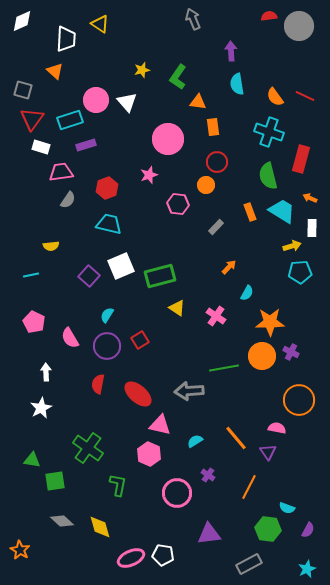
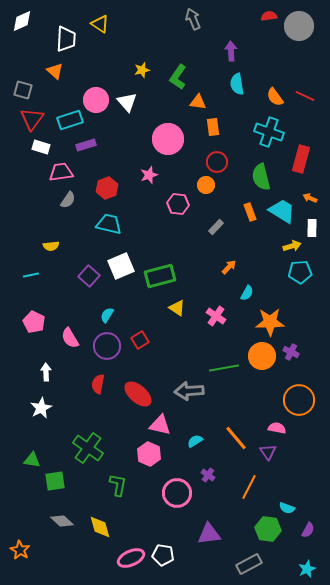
green semicircle at (268, 176): moved 7 px left, 1 px down
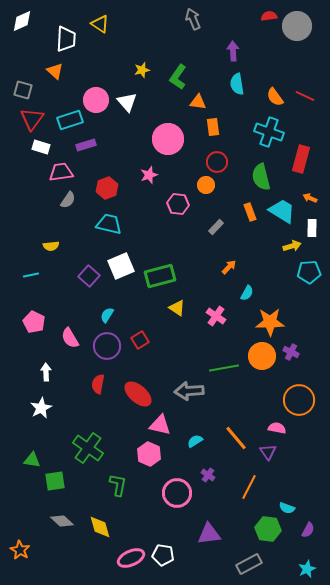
gray circle at (299, 26): moved 2 px left
purple arrow at (231, 51): moved 2 px right
cyan pentagon at (300, 272): moved 9 px right
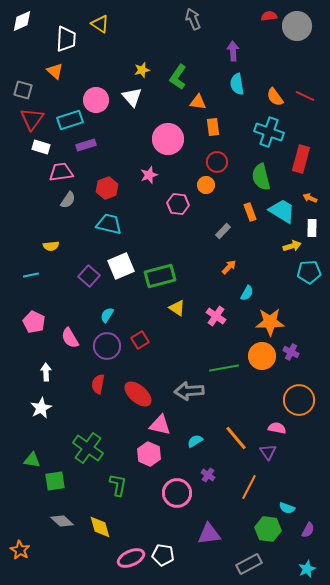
white triangle at (127, 102): moved 5 px right, 5 px up
gray rectangle at (216, 227): moved 7 px right, 4 px down
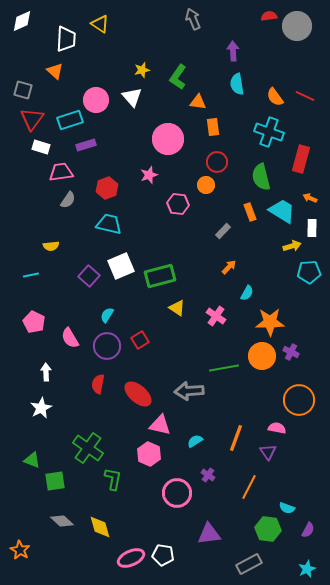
orange line at (236, 438): rotated 60 degrees clockwise
green triangle at (32, 460): rotated 12 degrees clockwise
green L-shape at (118, 485): moved 5 px left, 6 px up
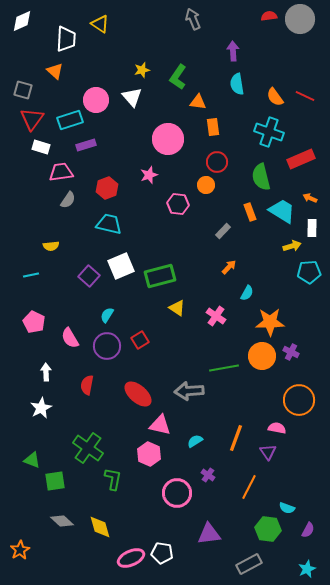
gray circle at (297, 26): moved 3 px right, 7 px up
red rectangle at (301, 159): rotated 52 degrees clockwise
red semicircle at (98, 384): moved 11 px left, 1 px down
orange star at (20, 550): rotated 12 degrees clockwise
white pentagon at (163, 555): moved 1 px left, 2 px up
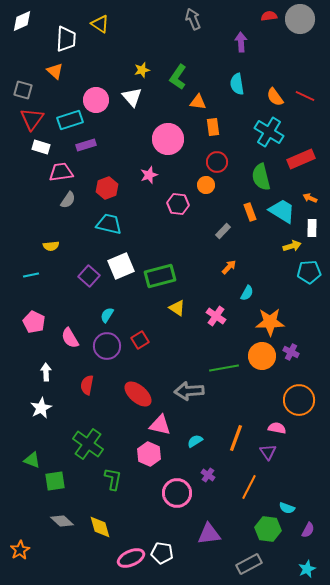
purple arrow at (233, 51): moved 8 px right, 9 px up
cyan cross at (269, 132): rotated 12 degrees clockwise
green cross at (88, 448): moved 4 px up
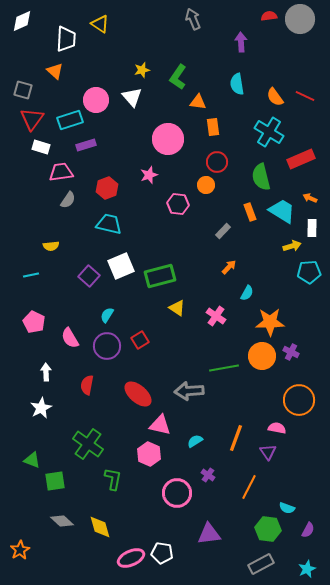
gray rectangle at (249, 564): moved 12 px right
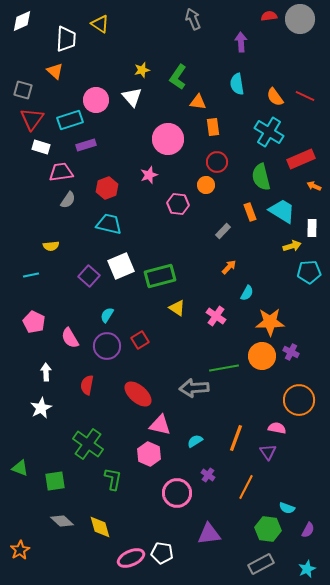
orange arrow at (310, 198): moved 4 px right, 12 px up
gray arrow at (189, 391): moved 5 px right, 3 px up
green triangle at (32, 460): moved 12 px left, 8 px down
orange line at (249, 487): moved 3 px left
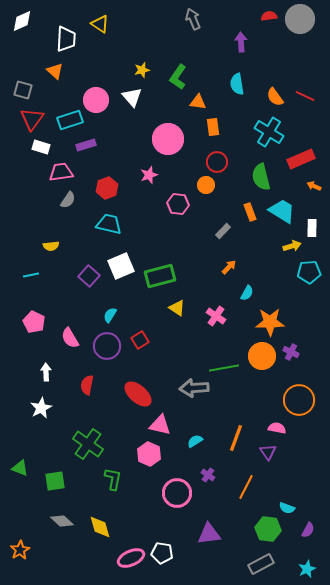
cyan semicircle at (107, 315): moved 3 px right
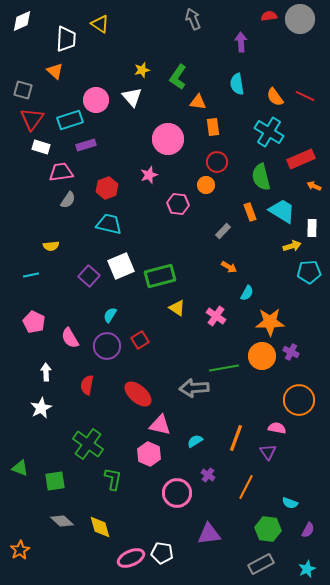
orange arrow at (229, 267): rotated 77 degrees clockwise
cyan semicircle at (287, 508): moved 3 px right, 5 px up
